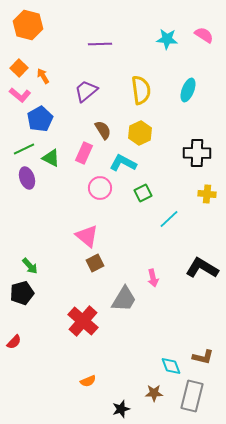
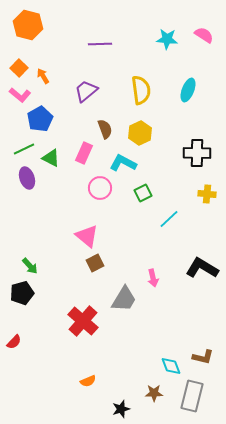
brown semicircle: moved 2 px right, 1 px up; rotated 12 degrees clockwise
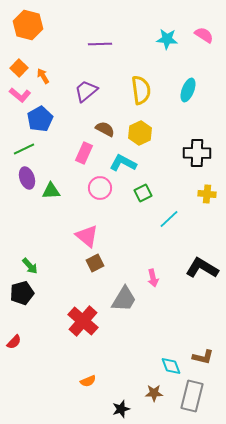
brown semicircle: rotated 42 degrees counterclockwise
green triangle: moved 33 px down; rotated 30 degrees counterclockwise
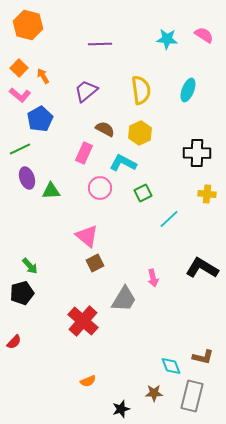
green line: moved 4 px left
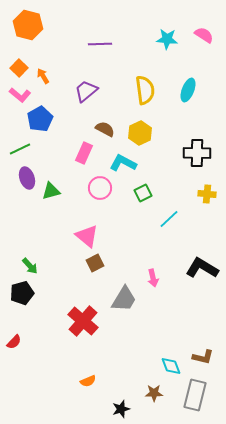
yellow semicircle: moved 4 px right
green triangle: rotated 12 degrees counterclockwise
gray rectangle: moved 3 px right, 1 px up
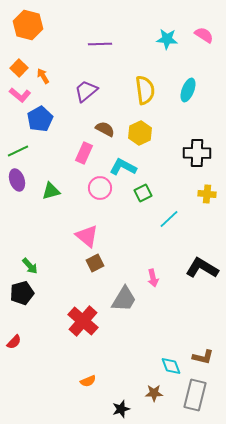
green line: moved 2 px left, 2 px down
cyan L-shape: moved 4 px down
purple ellipse: moved 10 px left, 2 px down
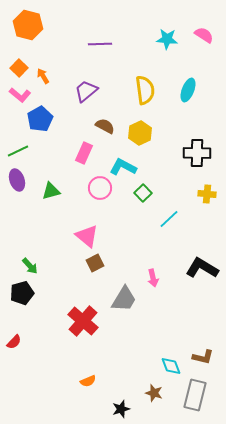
brown semicircle: moved 3 px up
green square: rotated 18 degrees counterclockwise
brown star: rotated 18 degrees clockwise
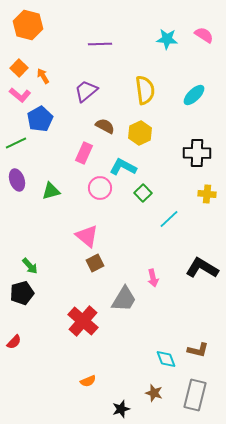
cyan ellipse: moved 6 px right, 5 px down; rotated 25 degrees clockwise
green line: moved 2 px left, 8 px up
brown L-shape: moved 5 px left, 7 px up
cyan diamond: moved 5 px left, 7 px up
